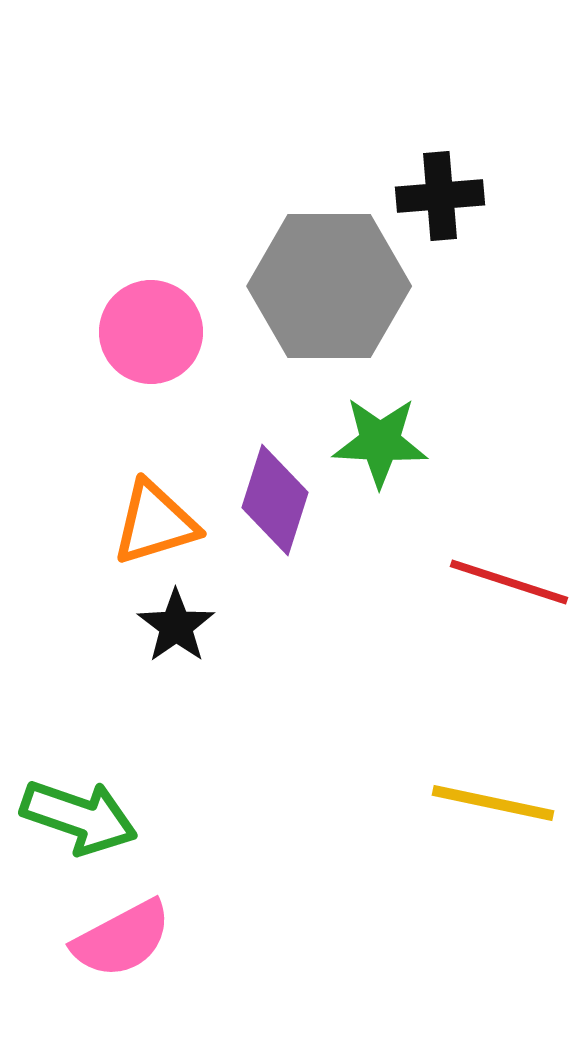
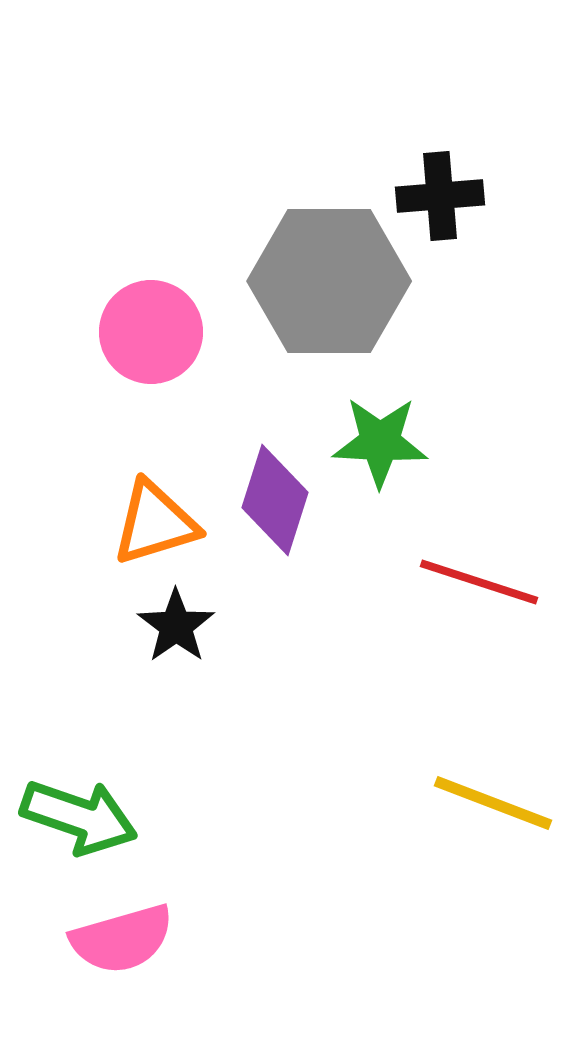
gray hexagon: moved 5 px up
red line: moved 30 px left
yellow line: rotated 9 degrees clockwise
pink semicircle: rotated 12 degrees clockwise
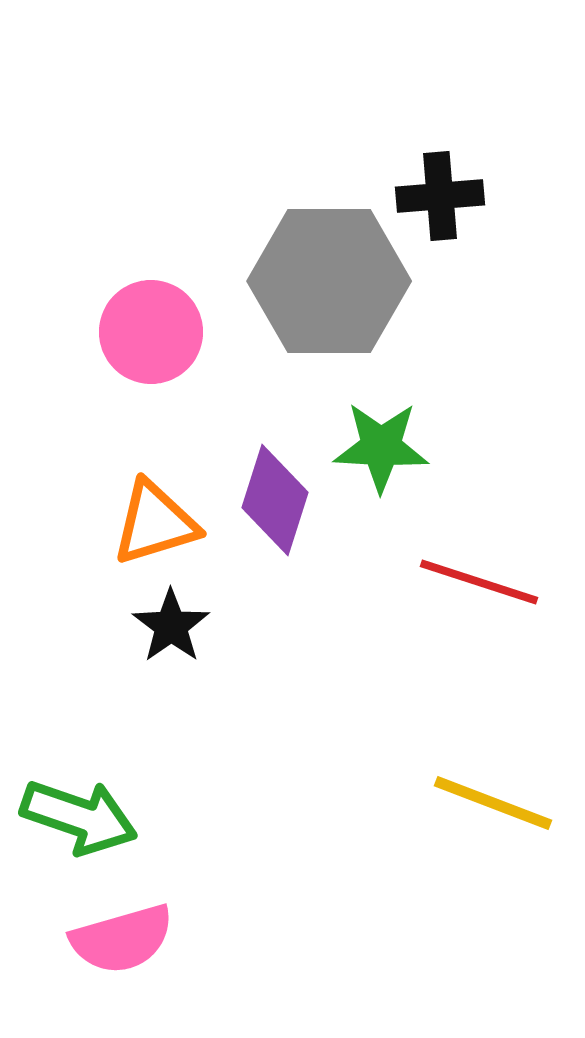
green star: moved 1 px right, 5 px down
black star: moved 5 px left
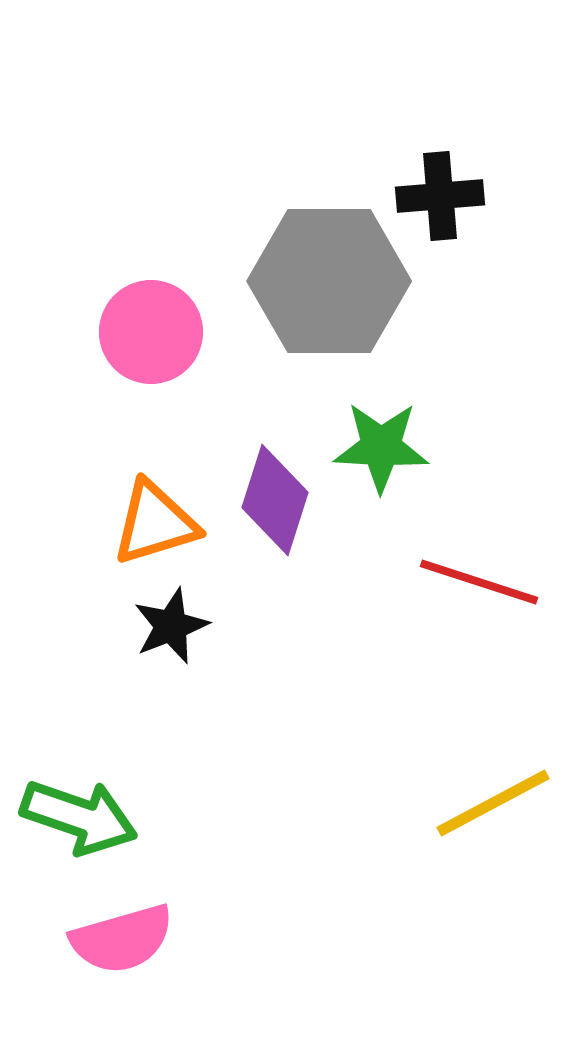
black star: rotated 14 degrees clockwise
yellow line: rotated 49 degrees counterclockwise
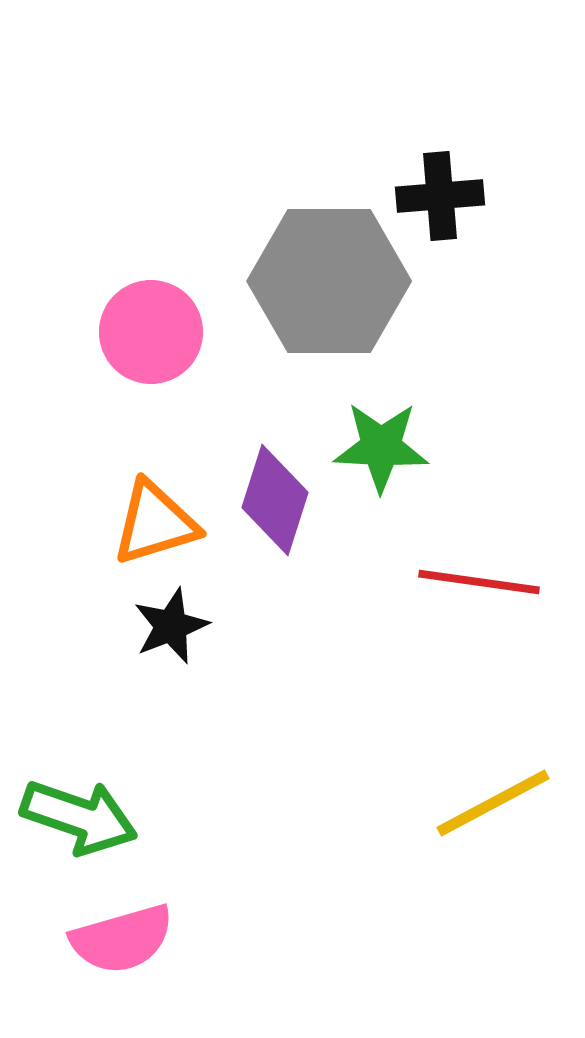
red line: rotated 10 degrees counterclockwise
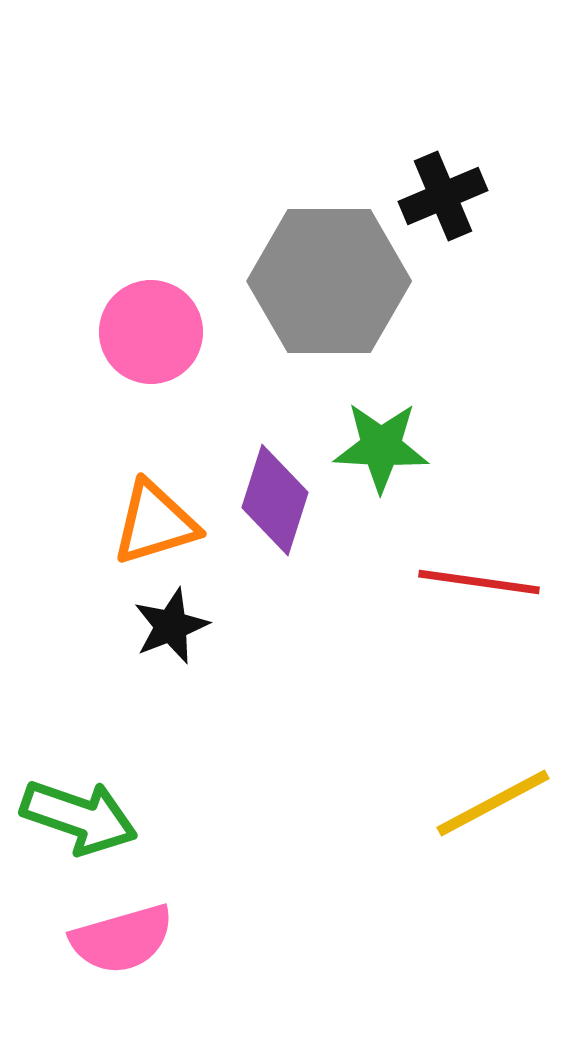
black cross: moved 3 px right; rotated 18 degrees counterclockwise
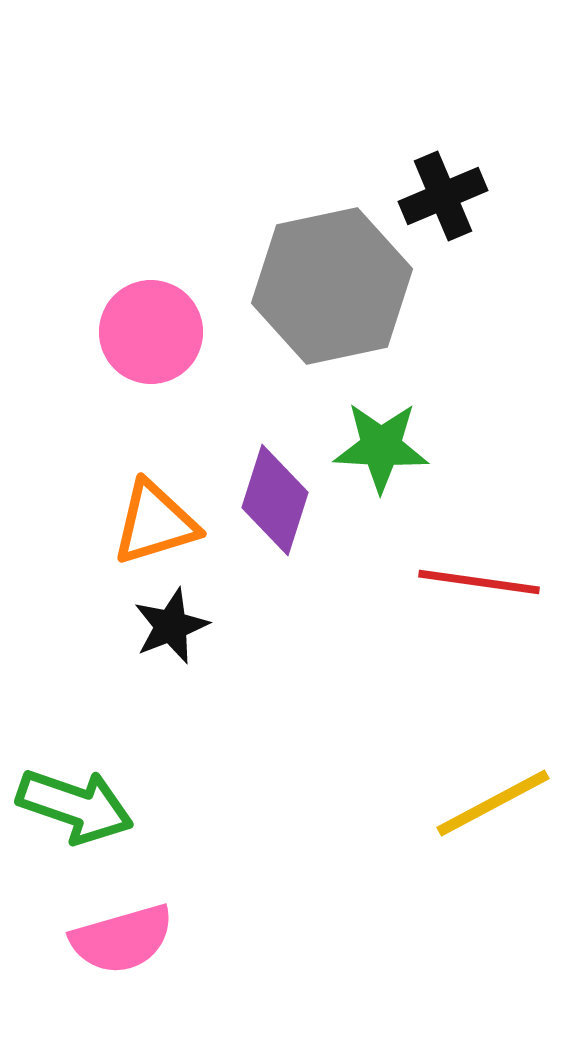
gray hexagon: moved 3 px right, 5 px down; rotated 12 degrees counterclockwise
green arrow: moved 4 px left, 11 px up
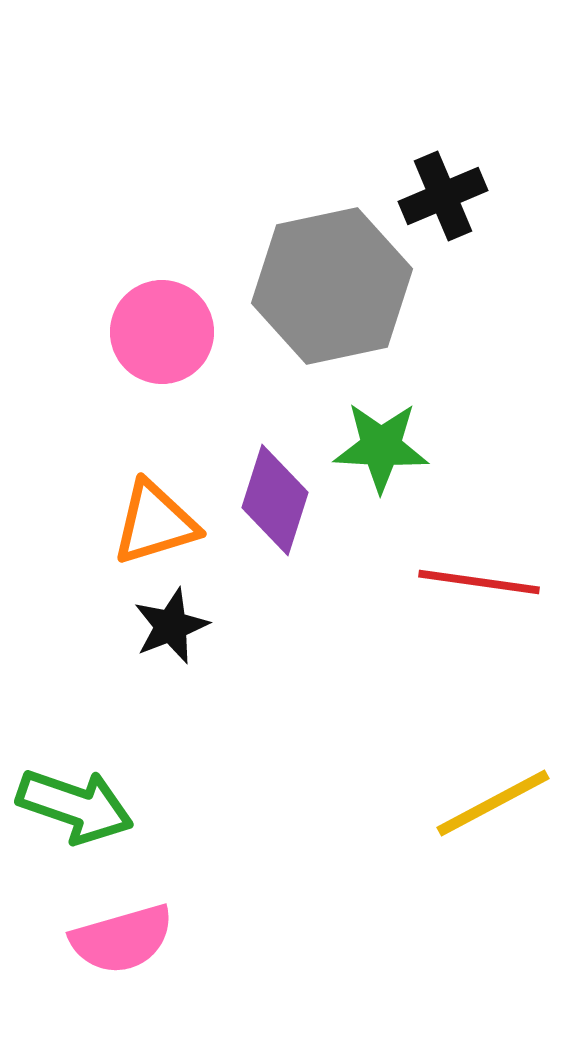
pink circle: moved 11 px right
